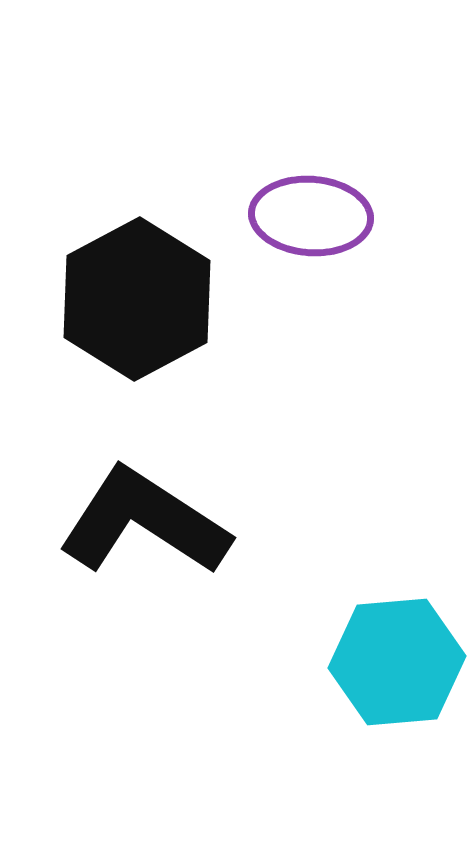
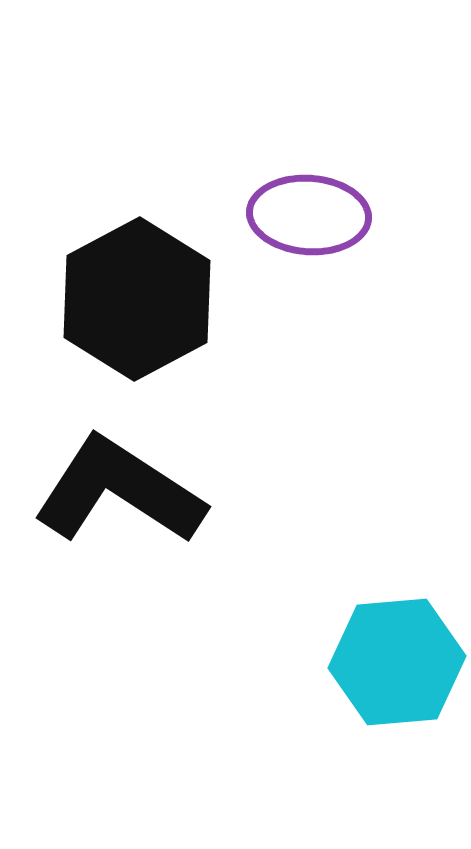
purple ellipse: moved 2 px left, 1 px up
black L-shape: moved 25 px left, 31 px up
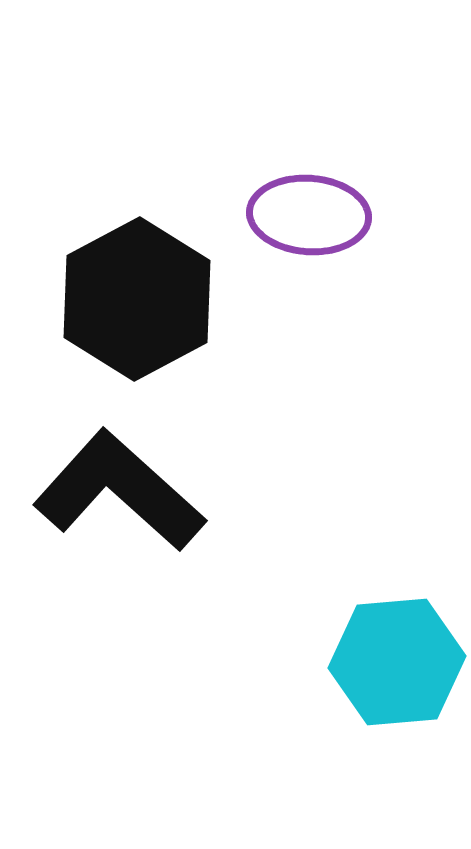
black L-shape: rotated 9 degrees clockwise
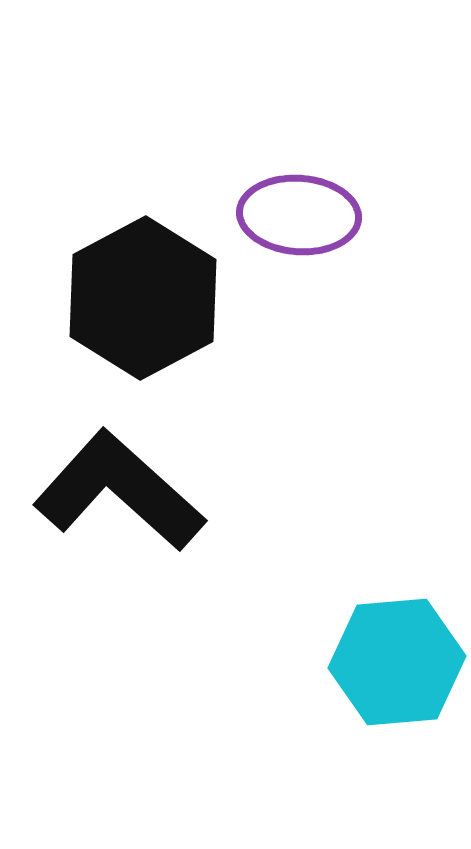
purple ellipse: moved 10 px left
black hexagon: moved 6 px right, 1 px up
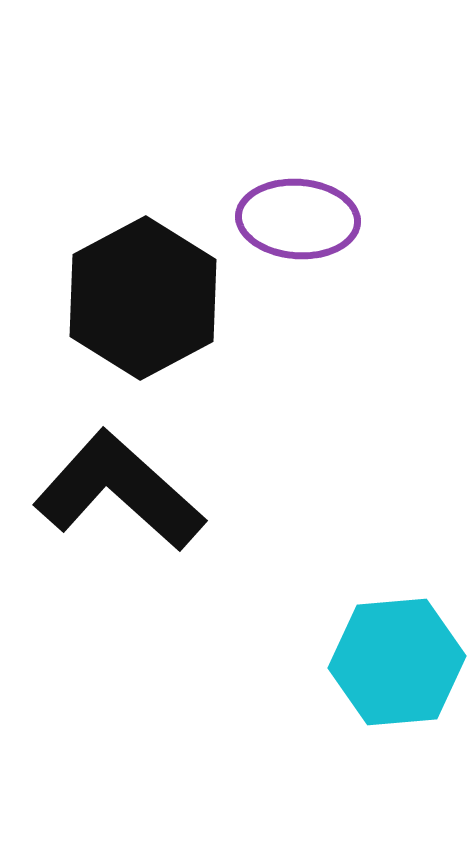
purple ellipse: moved 1 px left, 4 px down
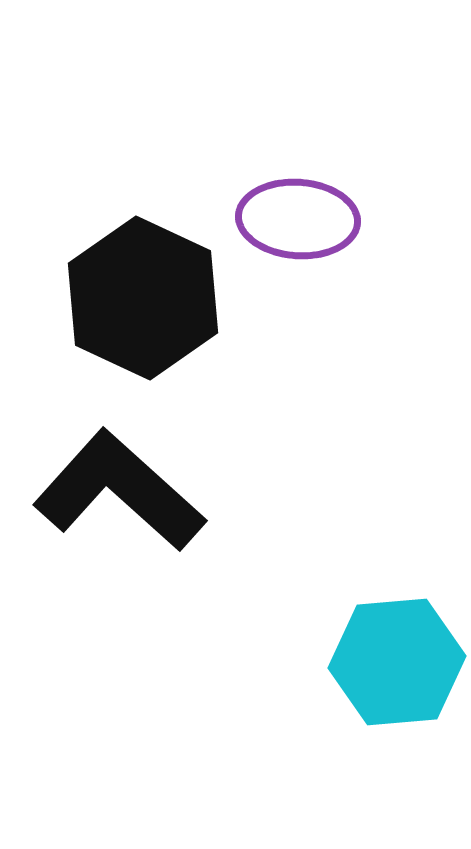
black hexagon: rotated 7 degrees counterclockwise
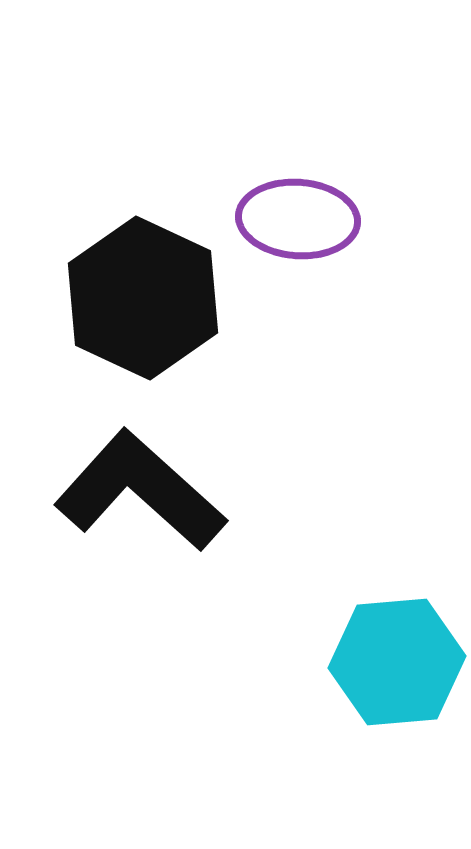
black L-shape: moved 21 px right
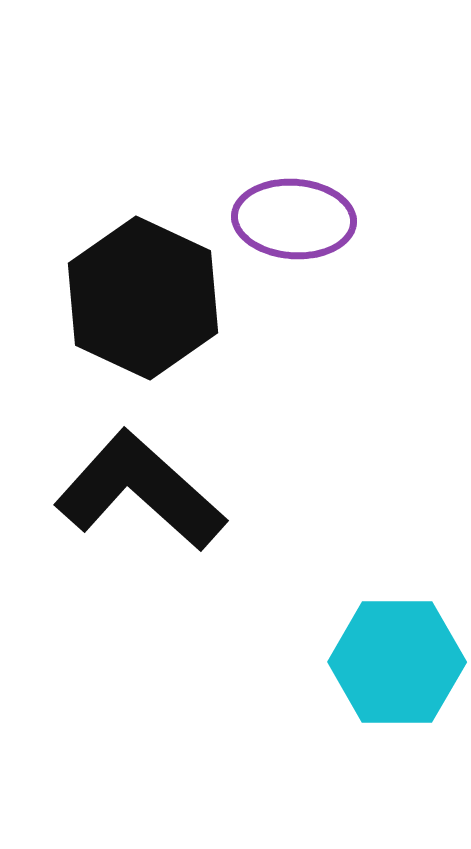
purple ellipse: moved 4 px left
cyan hexagon: rotated 5 degrees clockwise
